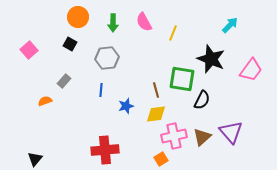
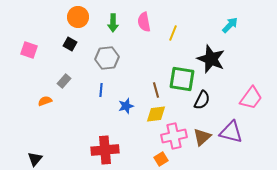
pink semicircle: rotated 18 degrees clockwise
pink square: rotated 30 degrees counterclockwise
pink trapezoid: moved 28 px down
purple triangle: rotated 35 degrees counterclockwise
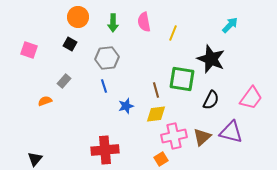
blue line: moved 3 px right, 4 px up; rotated 24 degrees counterclockwise
black semicircle: moved 9 px right
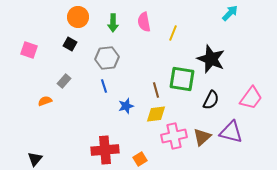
cyan arrow: moved 12 px up
orange square: moved 21 px left
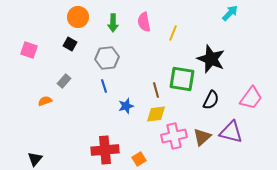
orange square: moved 1 px left
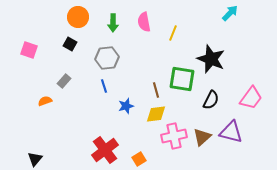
red cross: rotated 32 degrees counterclockwise
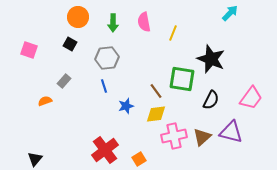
brown line: moved 1 px down; rotated 21 degrees counterclockwise
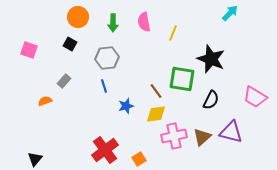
pink trapezoid: moved 4 px right, 1 px up; rotated 85 degrees clockwise
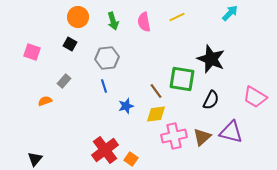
green arrow: moved 2 px up; rotated 18 degrees counterclockwise
yellow line: moved 4 px right, 16 px up; rotated 42 degrees clockwise
pink square: moved 3 px right, 2 px down
orange square: moved 8 px left; rotated 24 degrees counterclockwise
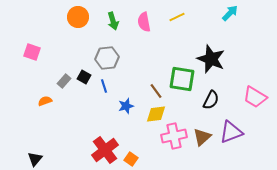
black square: moved 14 px right, 33 px down
purple triangle: rotated 35 degrees counterclockwise
